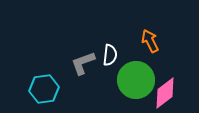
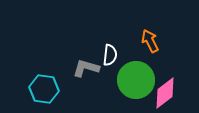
gray L-shape: moved 3 px right, 5 px down; rotated 36 degrees clockwise
cyan hexagon: rotated 16 degrees clockwise
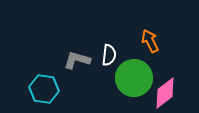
white semicircle: moved 1 px left
gray L-shape: moved 9 px left, 8 px up
green circle: moved 2 px left, 2 px up
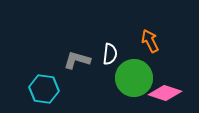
white semicircle: moved 1 px right, 1 px up
pink diamond: rotated 56 degrees clockwise
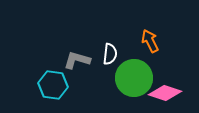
cyan hexagon: moved 9 px right, 4 px up
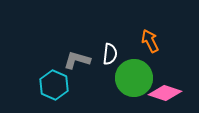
cyan hexagon: moved 1 px right; rotated 16 degrees clockwise
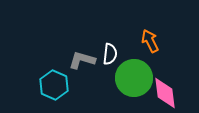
gray L-shape: moved 5 px right
pink diamond: rotated 64 degrees clockwise
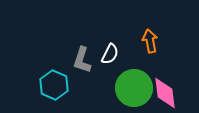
orange arrow: rotated 15 degrees clockwise
white semicircle: rotated 20 degrees clockwise
gray L-shape: rotated 88 degrees counterclockwise
green circle: moved 10 px down
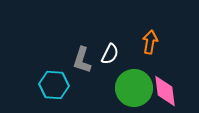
orange arrow: moved 1 px down; rotated 20 degrees clockwise
cyan hexagon: rotated 20 degrees counterclockwise
pink diamond: moved 2 px up
